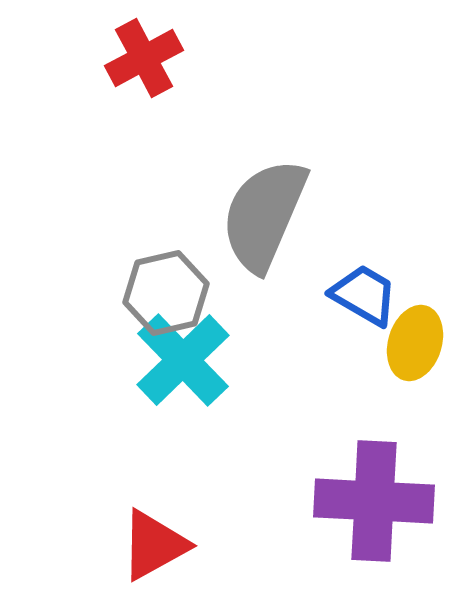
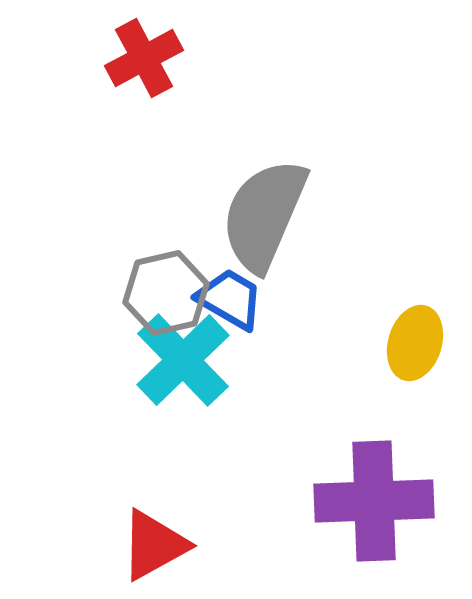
blue trapezoid: moved 134 px left, 4 px down
purple cross: rotated 5 degrees counterclockwise
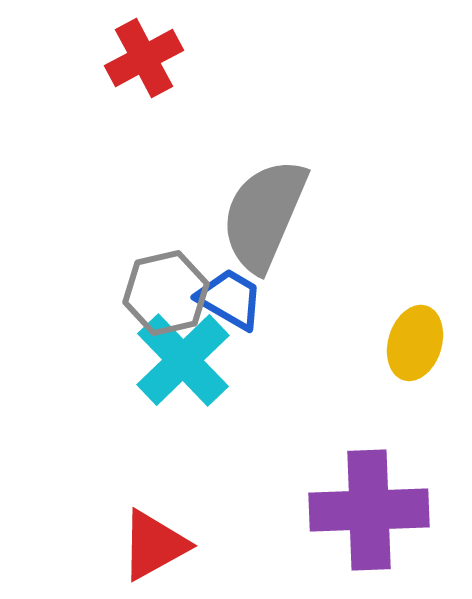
purple cross: moved 5 px left, 9 px down
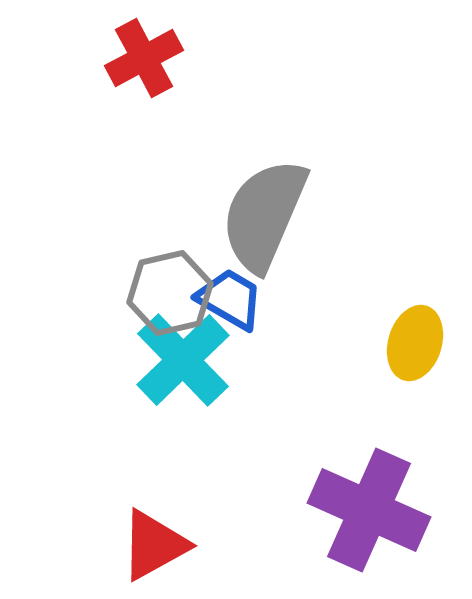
gray hexagon: moved 4 px right
purple cross: rotated 26 degrees clockwise
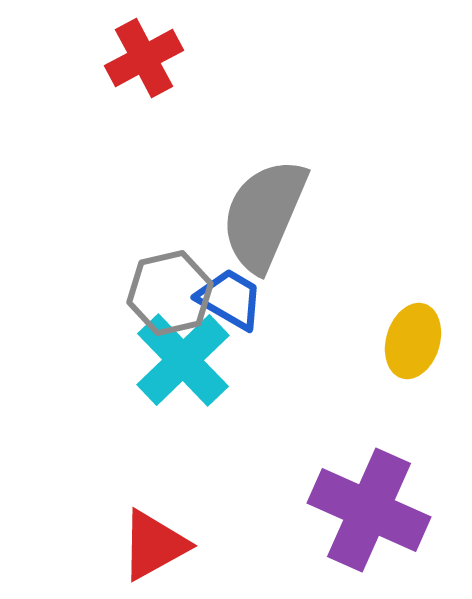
yellow ellipse: moved 2 px left, 2 px up
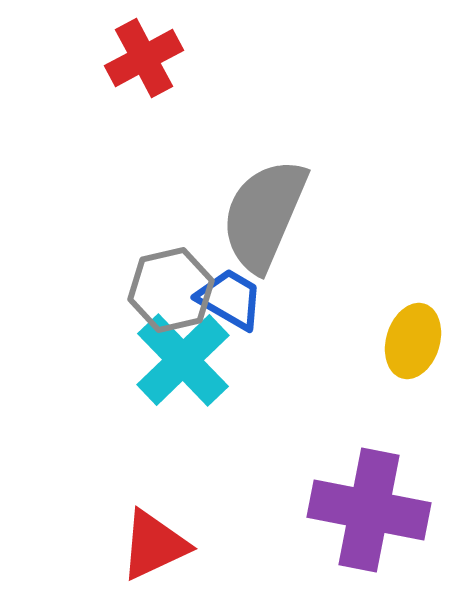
gray hexagon: moved 1 px right, 3 px up
purple cross: rotated 13 degrees counterclockwise
red triangle: rotated 4 degrees clockwise
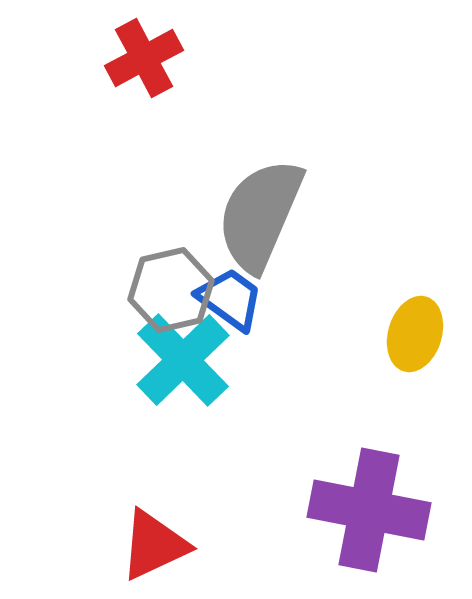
gray semicircle: moved 4 px left
blue trapezoid: rotated 6 degrees clockwise
yellow ellipse: moved 2 px right, 7 px up
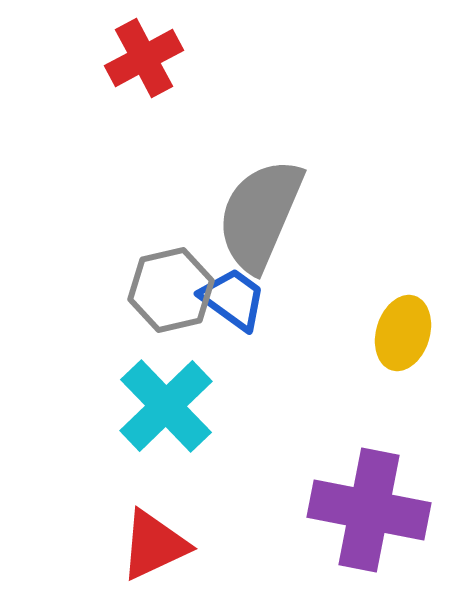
blue trapezoid: moved 3 px right
yellow ellipse: moved 12 px left, 1 px up
cyan cross: moved 17 px left, 46 px down
